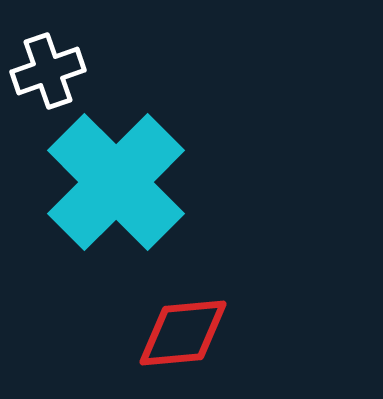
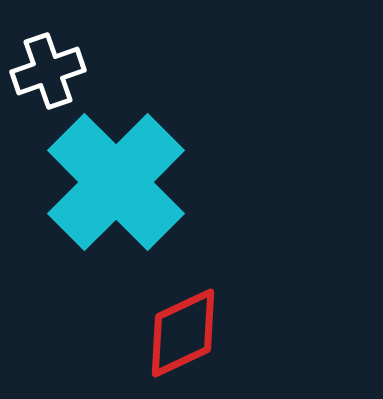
red diamond: rotated 20 degrees counterclockwise
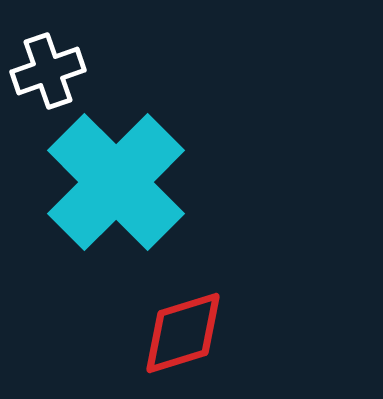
red diamond: rotated 8 degrees clockwise
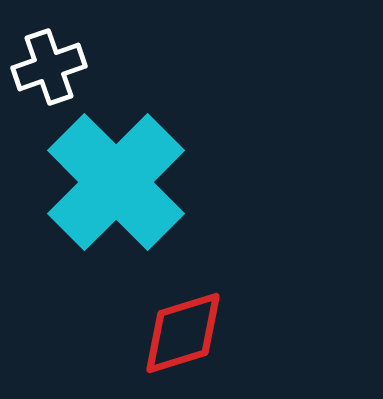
white cross: moved 1 px right, 4 px up
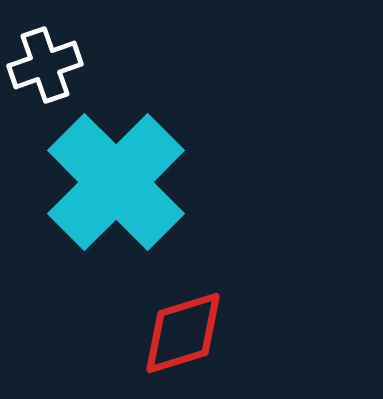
white cross: moved 4 px left, 2 px up
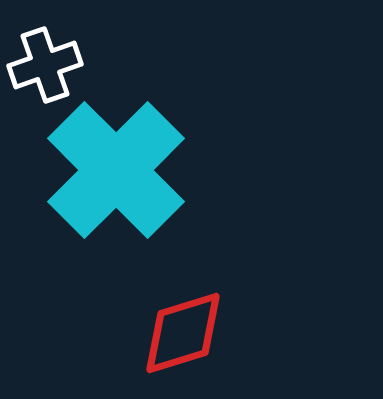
cyan cross: moved 12 px up
